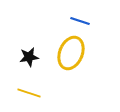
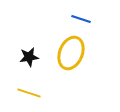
blue line: moved 1 px right, 2 px up
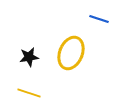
blue line: moved 18 px right
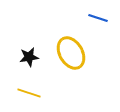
blue line: moved 1 px left, 1 px up
yellow ellipse: rotated 52 degrees counterclockwise
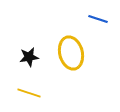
blue line: moved 1 px down
yellow ellipse: rotated 16 degrees clockwise
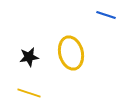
blue line: moved 8 px right, 4 px up
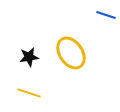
yellow ellipse: rotated 20 degrees counterclockwise
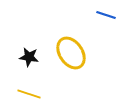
black star: rotated 18 degrees clockwise
yellow line: moved 1 px down
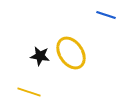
black star: moved 11 px right, 1 px up
yellow line: moved 2 px up
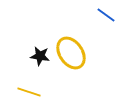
blue line: rotated 18 degrees clockwise
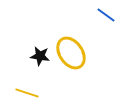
yellow line: moved 2 px left, 1 px down
